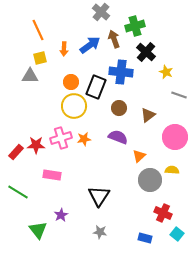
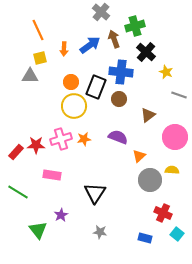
brown circle: moved 9 px up
pink cross: moved 1 px down
black triangle: moved 4 px left, 3 px up
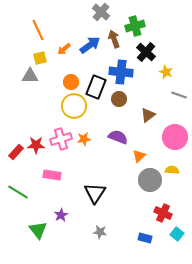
orange arrow: rotated 48 degrees clockwise
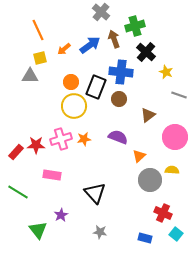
black triangle: rotated 15 degrees counterclockwise
cyan square: moved 1 px left
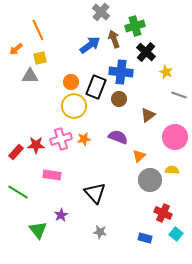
orange arrow: moved 48 px left
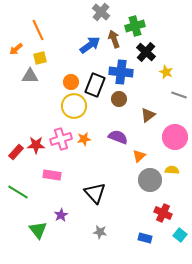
black rectangle: moved 1 px left, 2 px up
cyan square: moved 4 px right, 1 px down
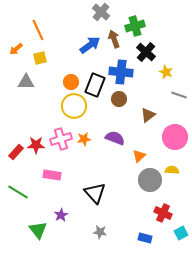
gray triangle: moved 4 px left, 6 px down
purple semicircle: moved 3 px left, 1 px down
cyan square: moved 1 px right, 2 px up; rotated 24 degrees clockwise
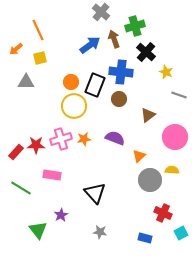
green line: moved 3 px right, 4 px up
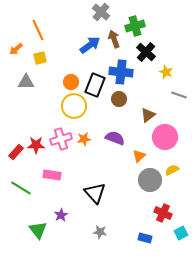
pink circle: moved 10 px left
yellow semicircle: rotated 32 degrees counterclockwise
